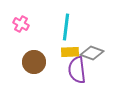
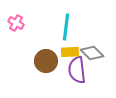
pink cross: moved 5 px left, 1 px up
gray diamond: rotated 25 degrees clockwise
brown circle: moved 12 px right, 1 px up
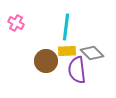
yellow rectangle: moved 3 px left, 1 px up
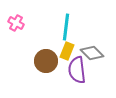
yellow rectangle: rotated 66 degrees counterclockwise
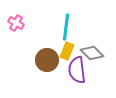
brown circle: moved 1 px right, 1 px up
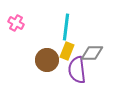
gray diamond: rotated 45 degrees counterclockwise
